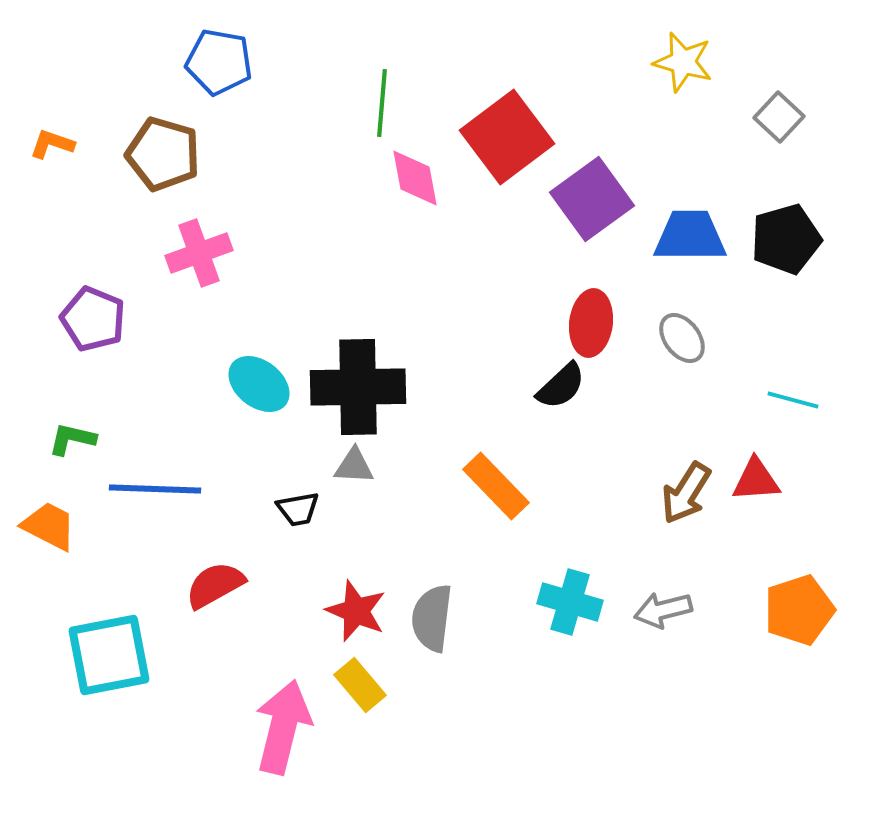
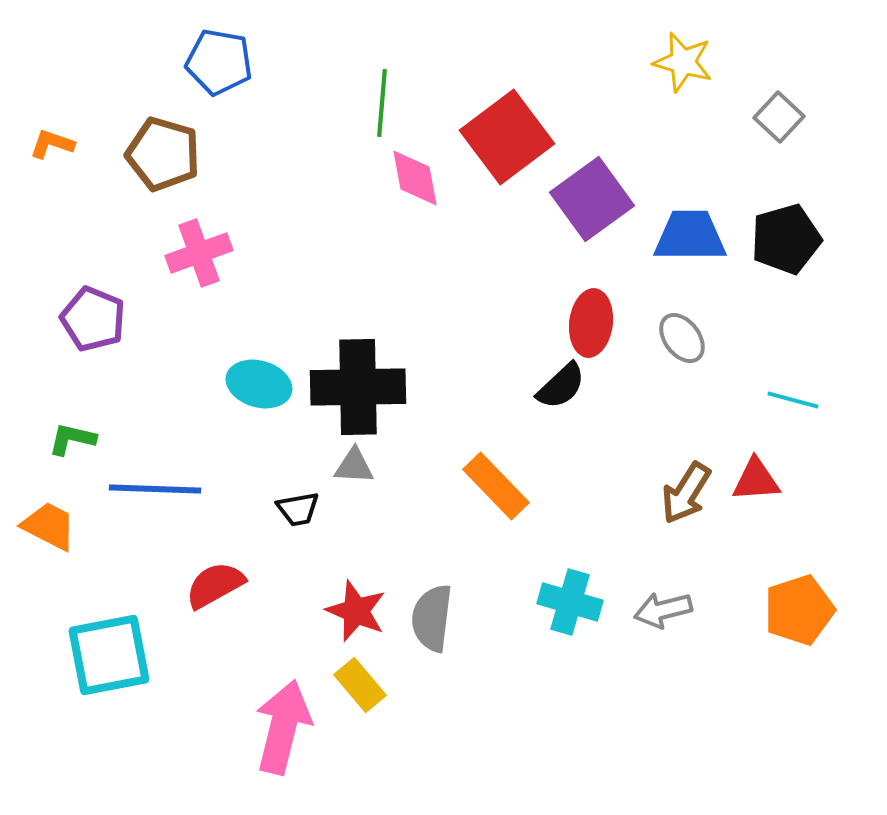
cyan ellipse: rotated 22 degrees counterclockwise
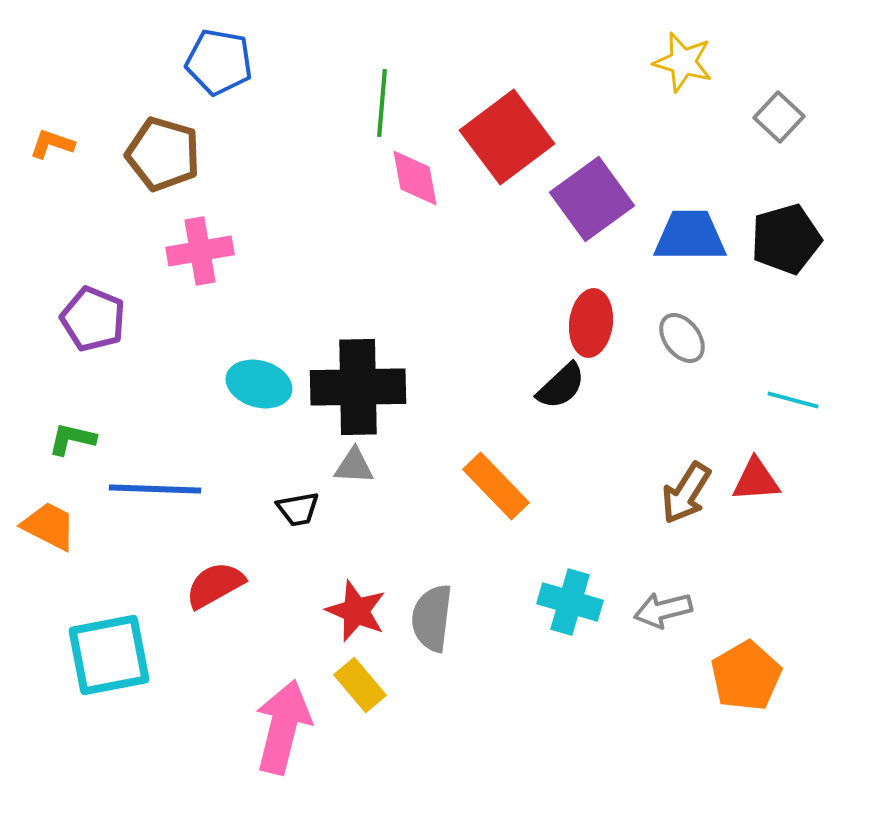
pink cross: moved 1 px right, 2 px up; rotated 10 degrees clockwise
orange pentagon: moved 53 px left, 66 px down; rotated 12 degrees counterclockwise
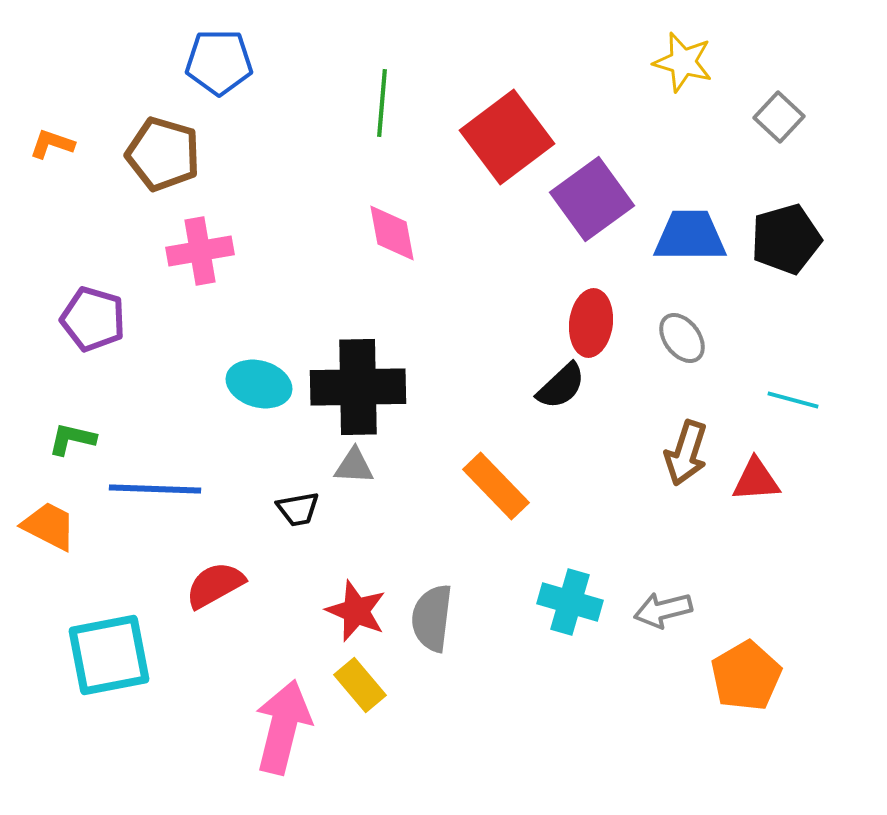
blue pentagon: rotated 10 degrees counterclockwise
pink diamond: moved 23 px left, 55 px down
purple pentagon: rotated 6 degrees counterclockwise
brown arrow: moved 40 px up; rotated 14 degrees counterclockwise
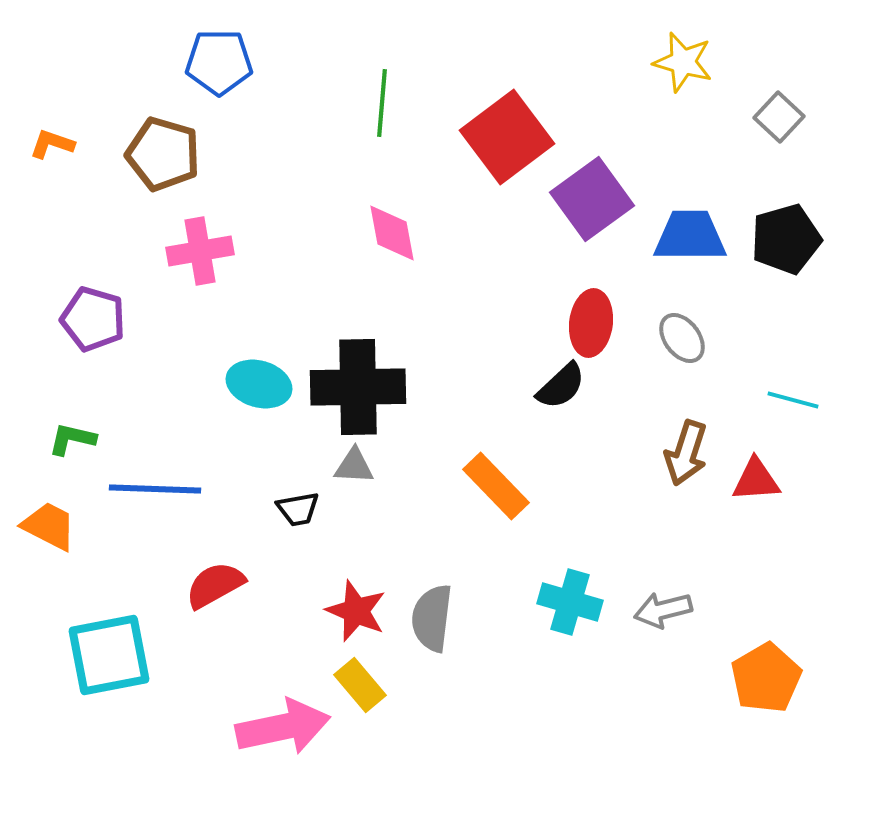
orange pentagon: moved 20 px right, 2 px down
pink arrow: rotated 64 degrees clockwise
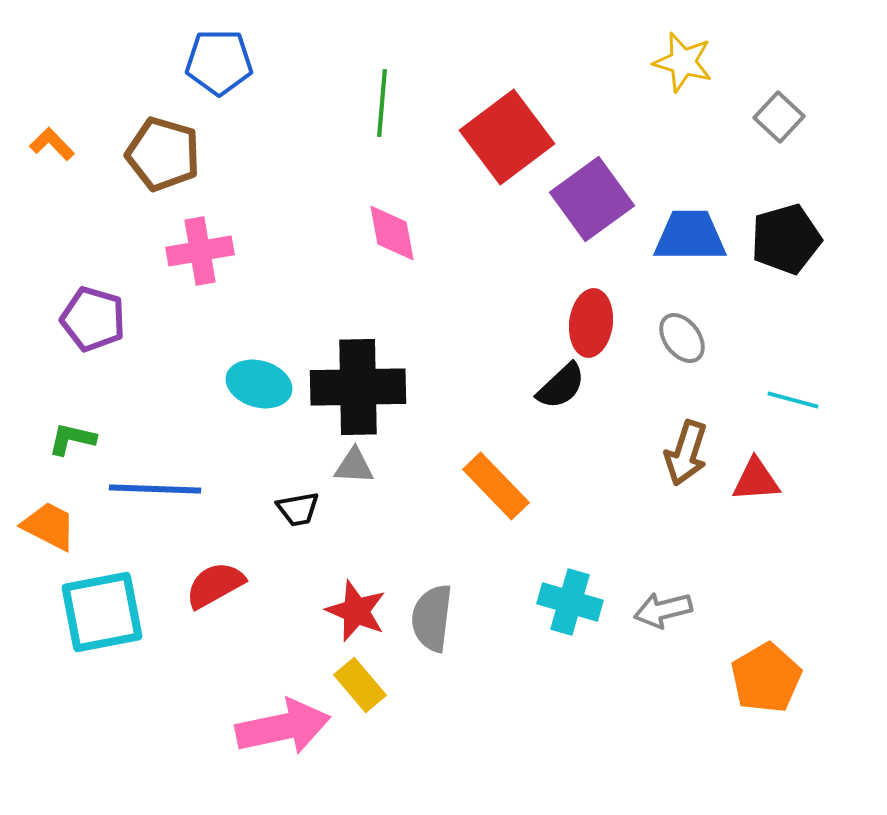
orange L-shape: rotated 27 degrees clockwise
cyan square: moved 7 px left, 43 px up
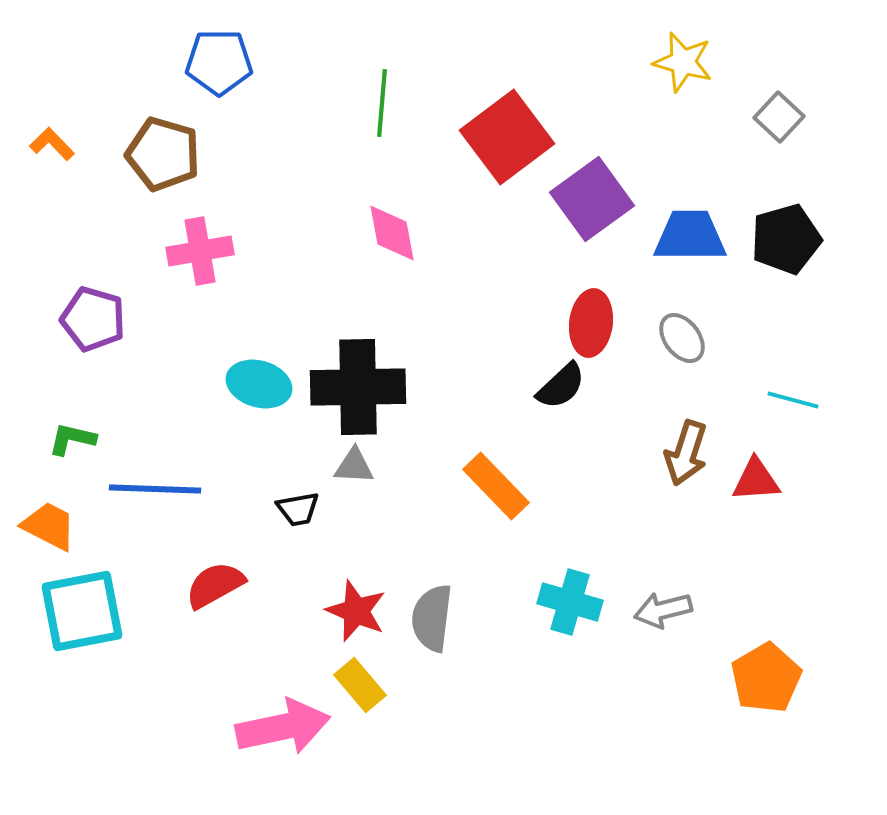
cyan square: moved 20 px left, 1 px up
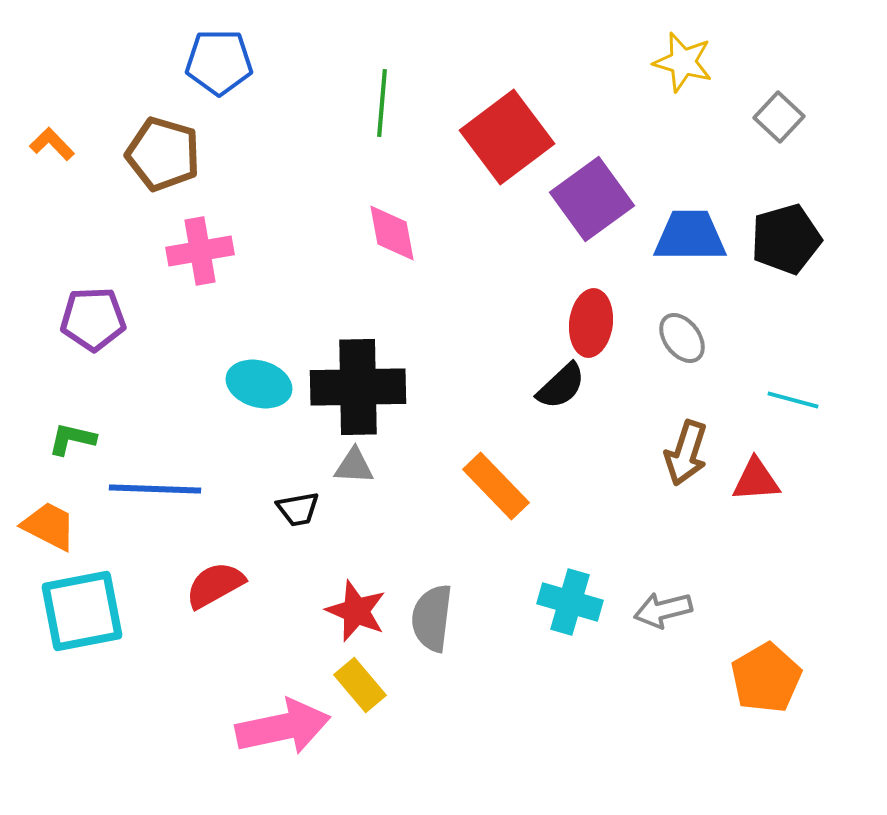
purple pentagon: rotated 18 degrees counterclockwise
